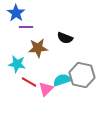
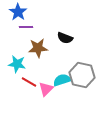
blue star: moved 2 px right, 1 px up
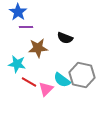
cyan semicircle: rotated 126 degrees counterclockwise
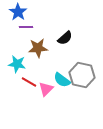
black semicircle: rotated 63 degrees counterclockwise
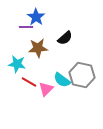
blue star: moved 18 px right, 5 px down
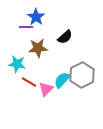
black semicircle: moved 1 px up
gray hexagon: rotated 20 degrees clockwise
cyan semicircle: rotated 96 degrees clockwise
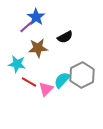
purple line: rotated 40 degrees counterclockwise
black semicircle: rotated 14 degrees clockwise
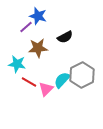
blue star: moved 2 px right, 1 px up; rotated 18 degrees counterclockwise
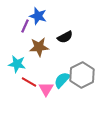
purple line: moved 1 px left, 1 px up; rotated 24 degrees counterclockwise
brown star: moved 1 px right, 1 px up
pink triangle: rotated 14 degrees counterclockwise
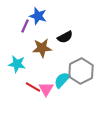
brown star: moved 3 px right, 1 px down
gray hexagon: moved 1 px left, 4 px up
red line: moved 4 px right, 5 px down
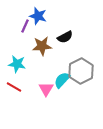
brown star: moved 2 px up
red line: moved 19 px left
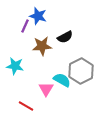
cyan star: moved 2 px left, 2 px down
cyan semicircle: rotated 78 degrees clockwise
red line: moved 12 px right, 19 px down
